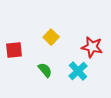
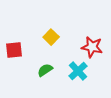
green semicircle: rotated 84 degrees counterclockwise
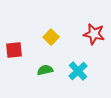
red star: moved 2 px right, 13 px up
green semicircle: rotated 21 degrees clockwise
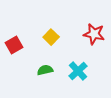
red square: moved 5 px up; rotated 24 degrees counterclockwise
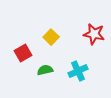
red square: moved 9 px right, 8 px down
cyan cross: rotated 18 degrees clockwise
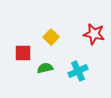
red square: rotated 30 degrees clockwise
green semicircle: moved 2 px up
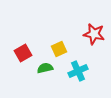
yellow square: moved 8 px right, 12 px down; rotated 21 degrees clockwise
red square: rotated 30 degrees counterclockwise
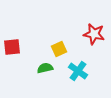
red square: moved 11 px left, 6 px up; rotated 24 degrees clockwise
cyan cross: rotated 30 degrees counterclockwise
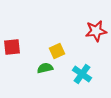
red star: moved 2 px right, 3 px up; rotated 20 degrees counterclockwise
yellow square: moved 2 px left, 2 px down
cyan cross: moved 4 px right, 3 px down
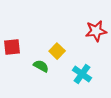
yellow square: rotated 21 degrees counterclockwise
green semicircle: moved 4 px left, 2 px up; rotated 42 degrees clockwise
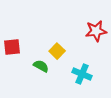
cyan cross: rotated 12 degrees counterclockwise
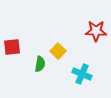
red star: rotated 10 degrees clockwise
yellow square: moved 1 px right
green semicircle: moved 1 px left, 2 px up; rotated 70 degrees clockwise
